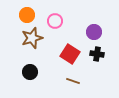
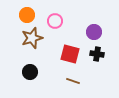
red square: rotated 18 degrees counterclockwise
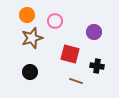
black cross: moved 12 px down
brown line: moved 3 px right
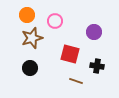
black circle: moved 4 px up
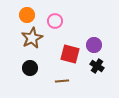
purple circle: moved 13 px down
brown star: rotated 10 degrees counterclockwise
black cross: rotated 24 degrees clockwise
brown line: moved 14 px left; rotated 24 degrees counterclockwise
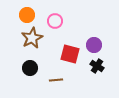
brown line: moved 6 px left, 1 px up
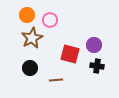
pink circle: moved 5 px left, 1 px up
black cross: rotated 24 degrees counterclockwise
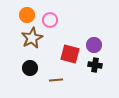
black cross: moved 2 px left, 1 px up
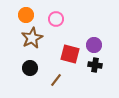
orange circle: moved 1 px left
pink circle: moved 6 px right, 1 px up
brown line: rotated 48 degrees counterclockwise
